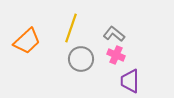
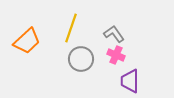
gray L-shape: rotated 15 degrees clockwise
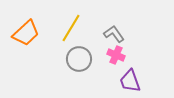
yellow line: rotated 12 degrees clockwise
orange trapezoid: moved 1 px left, 8 px up
gray circle: moved 2 px left
purple trapezoid: rotated 20 degrees counterclockwise
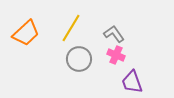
purple trapezoid: moved 2 px right, 1 px down
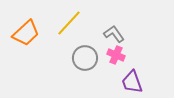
yellow line: moved 2 px left, 5 px up; rotated 12 degrees clockwise
gray circle: moved 6 px right, 1 px up
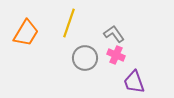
yellow line: rotated 24 degrees counterclockwise
orange trapezoid: rotated 16 degrees counterclockwise
purple trapezoid: moved 2 px right
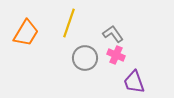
gray L-shape: moved 1 px left
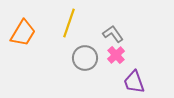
orange trapezoid: moved 3 px left
pink cross: rotated 24 degrees clockwise
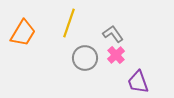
purple trapezoid: moved 4 px right
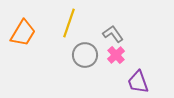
gray circle: moved 3 px up
